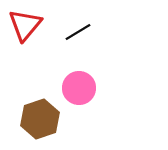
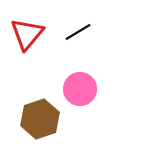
red triangle: moved 2 px right, 9 px down
pink circle: moved 1 px right, 1 px down
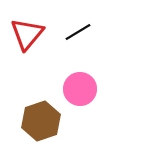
brown hexagon: moved 1 px right, 2 px down
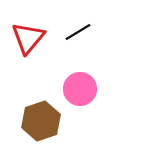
red triangle: moved 1 px right, 4 px down
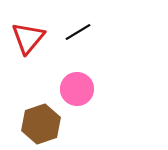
pink circle: moved 3 px left
brown hexagon: moved 3 px down
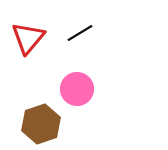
black line: moved 2 px right, 1 px down
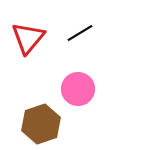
pink circle: moved 1 px right
